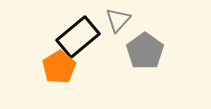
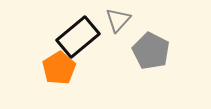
gray pentagon: moved 6 px right; rotated 9 degrees counterclockwise
orange pentagon: moved 1 px down
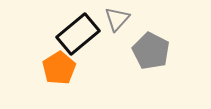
gray triangle: moved 1 px left, 1 px up
black rectangle: moved 3 px up
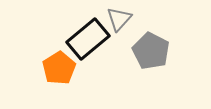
gray triangle: moved 2 px right
black rectangle: moved 10 px right, 5 px down
